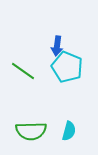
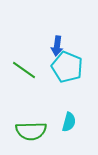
green line: moved 1 px right, 1 px up
cyan semicircle: moved 9 px up
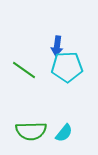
cyan pentagon: rotated 24 degrees counterclockwise
cyan semicircle: moved 5 px left, 11 px down; rotated 24 degrees clockwise
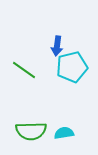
cyan pentagon: moved 5 px right; rotated 12 degrees counterclockwise
cyan semicircle: rotated 138 degrees counterclockwise
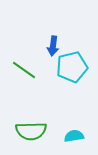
blue arrow: moved 4 px left
cyan semicircle: moved 10 px right, 3 px down
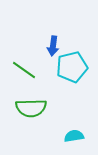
green semicircle: moved 23 px up
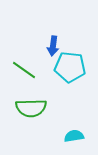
cyan pentagon: moved 2 px left; rotated 20 degrees clockwise
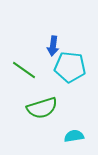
green semicircle: moved 11 px right; rotated 16 degrees counterclockwise
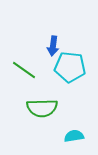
green semicircle: rotated 16 degrees clockwise
